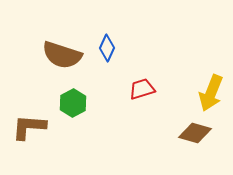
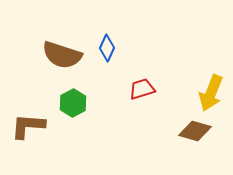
brown L-shape: moved 1 px left, 1 px up
brown diamond: moved 2 px up
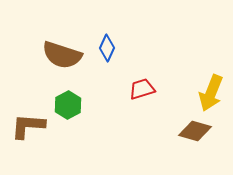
green hexagon: moved 5 px left, 2 px down
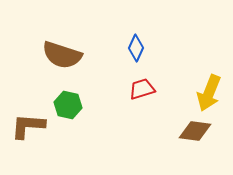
blue diamond: moved 29 px right
yellow arrow: moved 2 px left
green hexagon: rotated 20 degrees counterclockwise
brown diamond: rotated 8 degrees counterclockwise
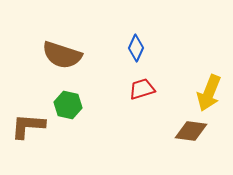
brown diamond: moved 4 px left
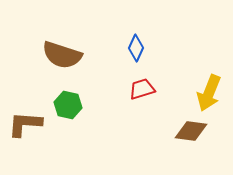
brown L-shape: moved 3 px left, 2 px up
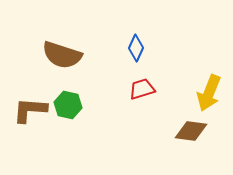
brown L-shape: moved 5 px right, 14 px up
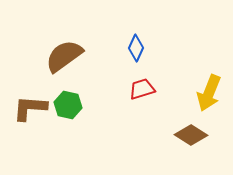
brown semicircle: moved 2 px right, 1 px down; rotated 126 degrees clockwise
brown L-shape: moved 2 px up
brown diamond: moved 4 px down; rotated 24 degrees clockwise
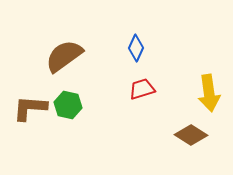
yellow arrow: rotated 30 degrees counterclockwise
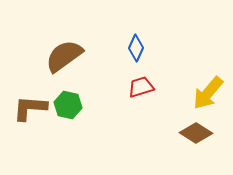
red trapezoid: moved 1 px left, 2 px up
yellow arrow: moved 1 px left; rotated 48 degrees clockwise
brown diamond: moved 5 px right, 2 px up
